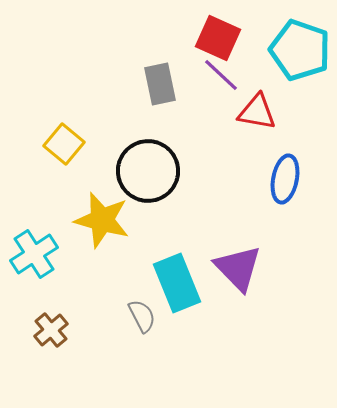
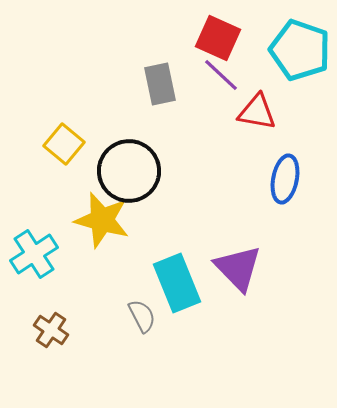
black circle: moved 19 px left
brown cross: rotated 16 degrees counterclockwise
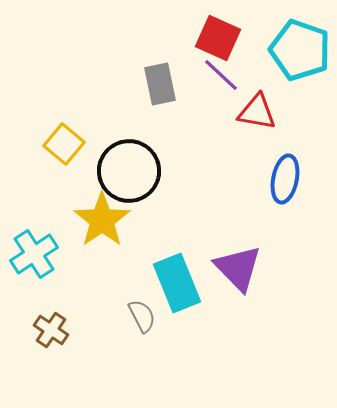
yellow star: rotated 22 degrees clockwise
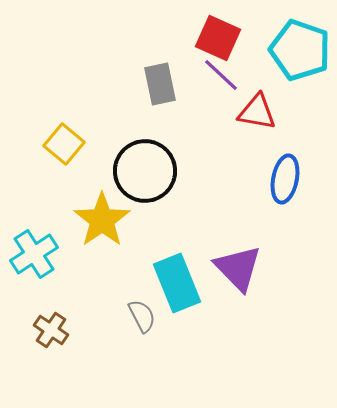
black circle: moved 16 px right
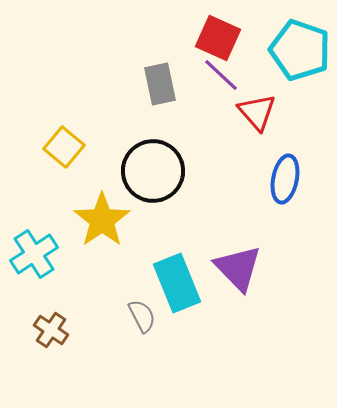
red triangle: rotated 39 degrees clockwise
yellow square: moved 3 px down
black circle: moved 8 px right
